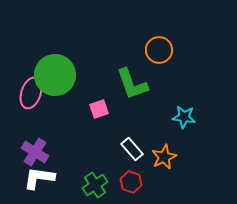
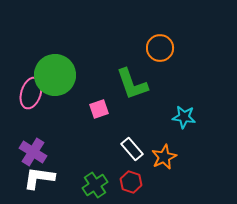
orange circle: moved 1 px right, 2 px up
purple cross: moved 2 px left
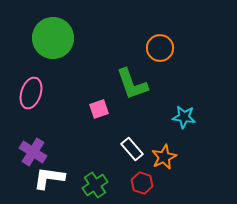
green circle: moved 2 px left, 37 px up
white L-shape: moved 10 px right
red hexagon: moved 11 px right, 1 px down
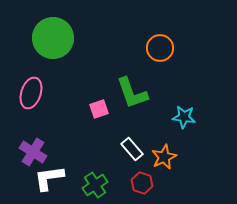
green L-shape: moved 9 px down
white L-shape: rotated 16 degrees counterclockwise
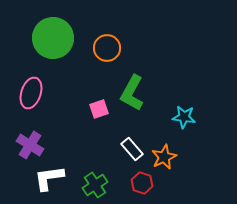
orange circle: moved 53 px left
green L-shape: rotated 48 degrees clockwise
purple cross: moved 3 px left, 7 px up
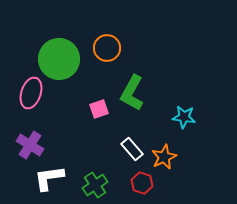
green circle: moved 6 px right, 21 px down
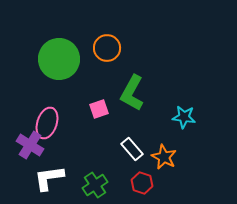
pink ellipse: moved 16 px right, 30 px down
orange star: rotated 20 degrees counterclockwise
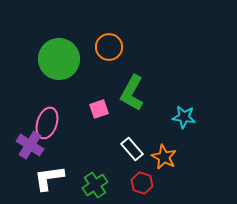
orange circle: moved 2 px right, 1 px up
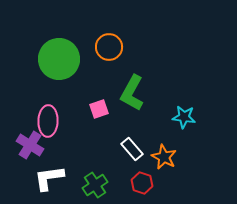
pink ellipse: moved 1 px right, 2 px up; rotated 16 degrees counterclockwise
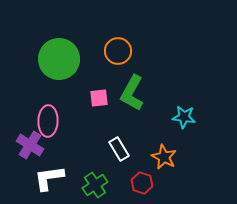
orange circle: moved 9 px right, 4 px down
pink square: moved 11 px up; rotated 12 degrees clockwise
white rectangle: moved 13 px left; rotated 10 degrees clockwise
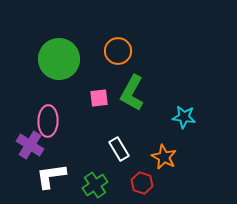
white L-shape: moved 2 px right, 2 px up
